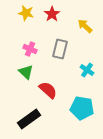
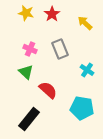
yellow arrow: moved 3 px up
gray rectangle: rotated 36 degrees counterclockwise
black rectangle: rotated 15 degrees counterclockwise
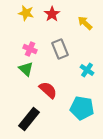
green triangle: moved 3 px up
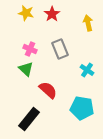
yellow arrow: moved 3 px right; rotated 35 degrees clockwise
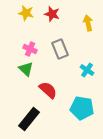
red star: rotated 21 degrees counterclockwise
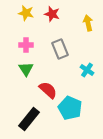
pink cross: moved 4 px left, 4 px up; rotated 24 degrees counterclockwise
green triangle: rotated 14 degrees clockwise
cyan pentagon: moved 12 px left; rotated 15 degrees clockwise
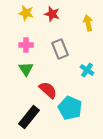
black rectangle: moved 2 px up
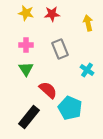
red star: rotated 21 degrees counterclockwise
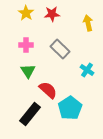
yellow star: rotated 21 degrees clockwise
gray rectangle: rotated 24 degrees counterclockwise
green triangle: moved 2 px right, 2 px down
cyan pentagon: rotated 15 degrees clockwise
black rectangle: moved 1 px right, 3 px up
